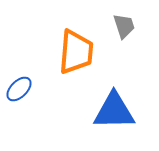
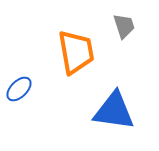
orange trapezoid: rotated 15 degrees counterclockwise
blue triangle: rotated 9 degrees clockwise
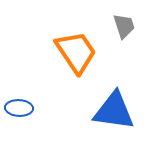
orange trapezoid: rotated 24 degrees counterclockwise
blue ellipse: moved 19 px down; rotated 48 degrees clockwise
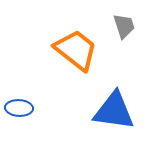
orange trapezoid: moved 2 px up; rotated 18 degrees counterclockwise
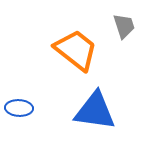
blue triangle: moved 19 px left
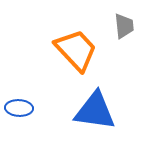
gray trapezoid: rotated 12 degrees clockwise
orange trapezoid: rotated 9 degrees clockwise
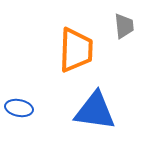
orange trapezoid: rotated 45 degrees clockwise
blue ellipse: rotated 8 degrees clockwise
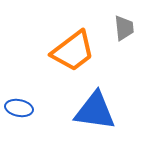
gray trapezoid: moved 2 px down
orange trapezoid: moved 3 px left, 1 px down; rotated 51 degrees clockwise
